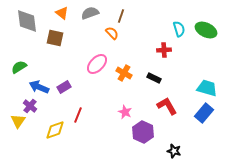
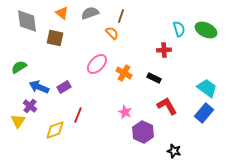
cyan trapezoid: rotated 20 degrees clockwise
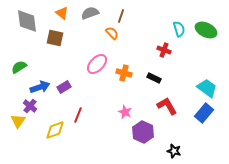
red cross: rotated 24 degrees clockwise
orange cross: rotated 14 degrees counterclockwise
blue arrow: moved 1 px right; rotated 138 degrees clockwise
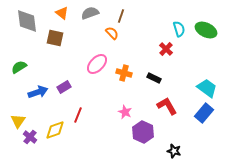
red cross: moved 2 px right, 1 px up; rotated 24 degrees clockwise
blue arrow: moved 2 px left, 5 px down
purple cross: moved 31 px down
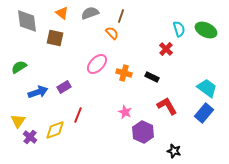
black rectangle: moved 2 px left, 1 px up
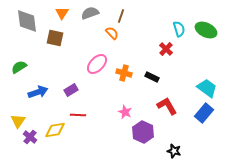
orange triangle: rotated 24 degrees clockwise
purple rectangle: moved 7 px right, 3 px down
red line: rotated 70 degrees clockwise
yellow diamond: rotated 10 degrees clockwise
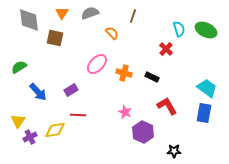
brown line: moved 12 px right
gray diamond: moved 2 px right, 1 px up
blue arrow: rotated 66 degrees clockwise
blue rectangle: rotated 30 degrees counterclockwise
purple cross: rotated 24 degrees clockwise
black star: rotated 16 degrees counterclockwise
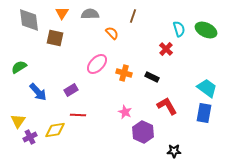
gray semicircle: moved 1 px down; rotated 18 degrees clockwise
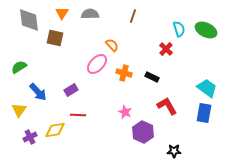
orange semicircle: moved 12 px down
yellow triangle: moved 1 px right, 11 px up
